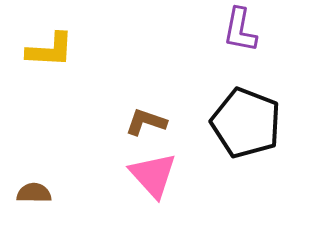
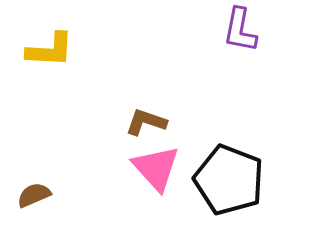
black pentagon: moved 17 px left, 57 px down
pink triangle: moved 3 px right, 7 px up
brown semicircle: moved 2 px down; rotated 24 degrees counterclockwise
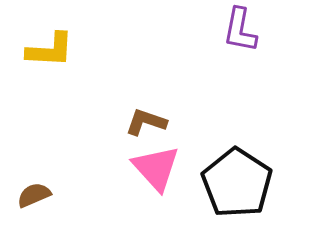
black pentagon: moved 8 px right, 3 px down; rotated 12 degrees clockwise
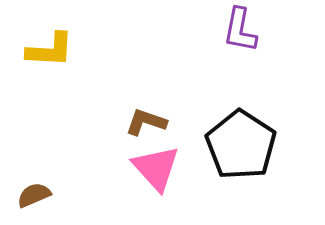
black pentagon: moved 4 px right, 38 px up
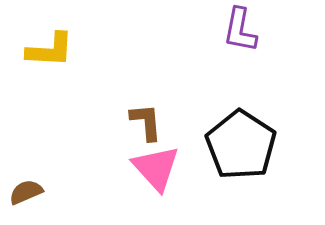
brown L-shape: rotated 66 degrees clockwise
brown semicircle: moved 8 px left, 3 px up
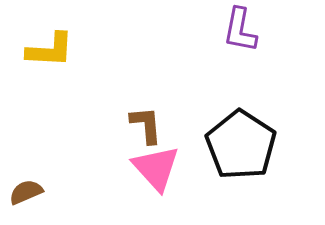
brown L-shape: moved 3 px down
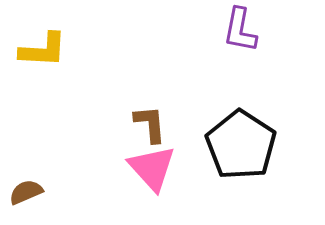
yellow L-shape: moved 7 px left
brown L-shape: moved 4 px right, 1 px up
pink triangle: moved 4 px left
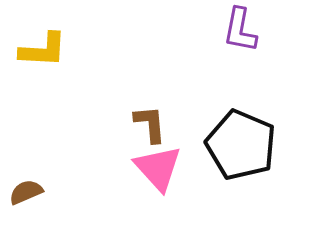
black pentagon: rotated 10 degrees counterclockwise
pink triangle: moved 6 px right
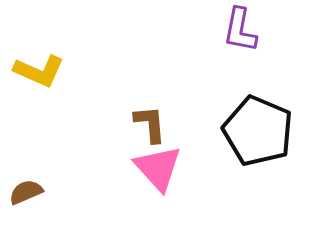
yellow L-shape: moved 4 px left, 21 px down; rotated 21 degrees clockwise
black pentagon: moved 17 px right, 14 px up
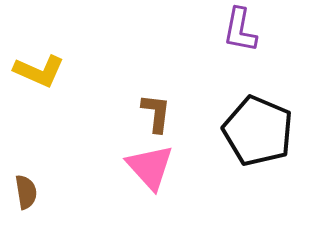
brown L-shape: moved 6 px right, 11 px up; rotated 12 degrees clockwise
pink triangle: moved 8 px left, 1 px up
brown semicircle: rotated 104 degrees clockwise
